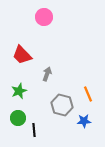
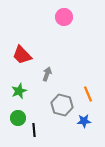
pink circle: moved 20 px right
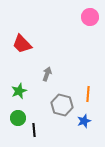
pink circle: moved 26 px right
red trapezoid: moved 11 px up
orange line: rotated 28 degrees clockwise
blue star: rotated 16 degrees counterclockwise
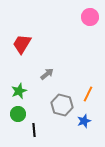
red trapezoid: rotated 75 degrees clockwise
gray arrow: rotated 32 degrees clockwise
orange line: rotated 21 degrees clockwise
green circle: moved 4 px up
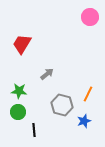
green star: rotated 28 degrees clockwise
green circle: moved 2 px up
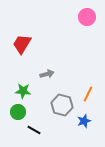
pink circle: moved 3 px left
gray arrow: rotated 24 degrees clockwise
green star: moved 4 px right
black line: rotated 56 degrees counterclockwise
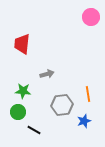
pink circle: moved 4 px right
red trapezoid: rotated 25 degrees counterclockwise
orange line: rotated 35 degrees counterclockwise
gray hexagon: rotated 20 degrees counterclockwise
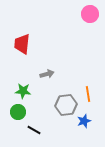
pink circle: moved 1 px left, 3 px up
gray hexagon: moved 4 px right
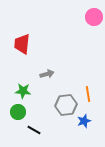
pink circle: moved 4 px right, 3 px down
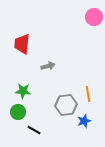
gray arrow: moved 1 px right, 8 px up
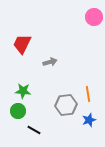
red trapezoid: rotated 20 degrees clockwise
gray arrow: moved 2 px right, 4 px up
green circle: moved 1 px up
blue star: moved 5 px right, 1 px up
